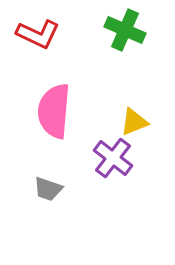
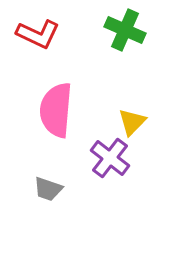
pink semicircle: moved 2 px right, 1 px up
yellow triangle: moved 2 px left; rotated 24 degrees counterclockwise
purple cross: moved 3 px left
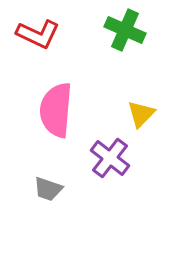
yellow triangle: moved 9 px right, 8 px up
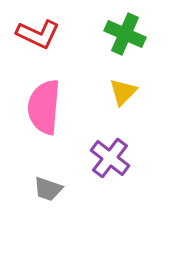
green cross: moved 4 px down
pink semicircle: moved 12 px left, 3 px up
yellow triangle: moved 18 px left, 22 px up
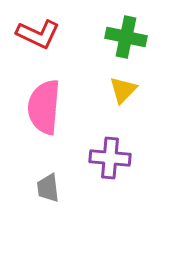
green cross: moved 1 px right, 3 px down; rotated 12 degrees counterclockwise
yellow triangle: moved 2 px up
purple cross: rotated 33 degrees counterclockwise
gray trapezoid: moved 1 px up; rotated 64 degrees clockwise
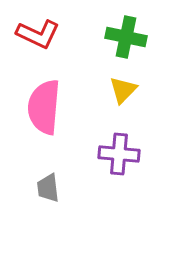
purple cross: moved 9 px right, 4 px up
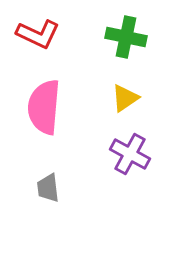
yellow triangle: moved 2 px right, 8 px down; rotated 12 degrees clockwise
purple cross: moved 11 px right; rotated 24 degrees clockwise
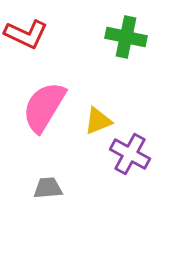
red L-shape: moved 12 px left
yellow triangle: moved 27 px left, 23 px down; rotated 12 degrees clockwise
pink semicircle: rotated 26 degrees clockwise
gray trapezoid: rotated 92 degrees clockwise
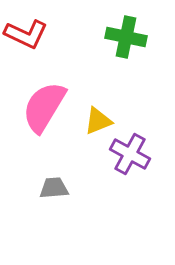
gray trapezoid: moved 6 px right
